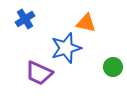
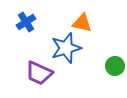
blue cross: moved 1 px right, 3 px down
orange triangle: moved 4 px left
green circle: moved 2 px right, 1 px up
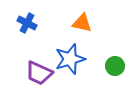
blue cross: moved 1 px right, 1 px down; rotated 30 degrees counterclockwise
blue star: moved 4 px right, 11 px down
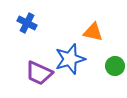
orange triangle: moved 11 px right, 9 px down
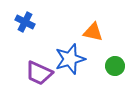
blue cross: moved 2 px left, 1 px up
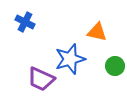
orange triangle: moved 4 px right
purple trapezoid: moved 2 px right, 6 px down
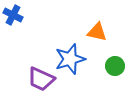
blue cross: moved 12 px left, 7 px up
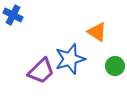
orange triangle: rotated 20 degrees clockwise
purple trapezoid: moved 8 px up; rotated 68 degrees counterclockwise
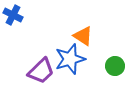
orange triangle: moved 14 px left, 4 px down
